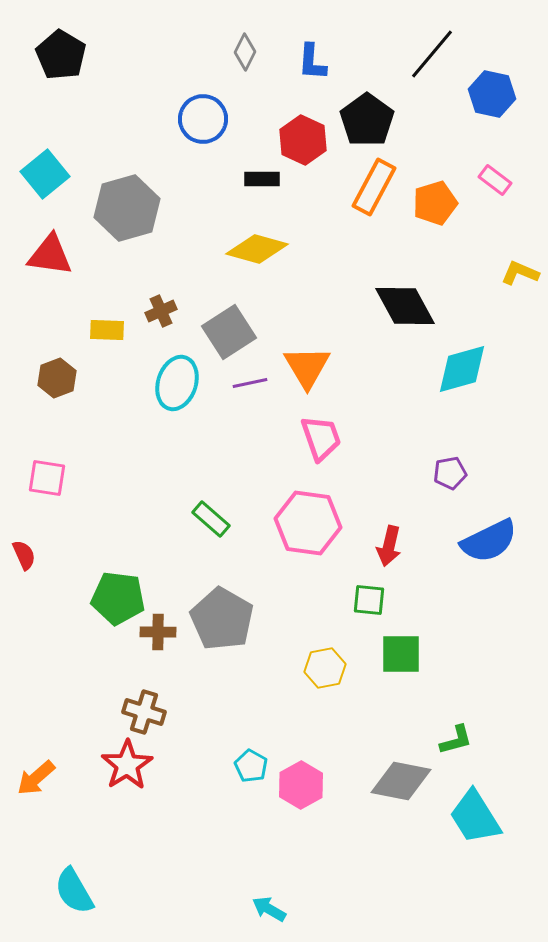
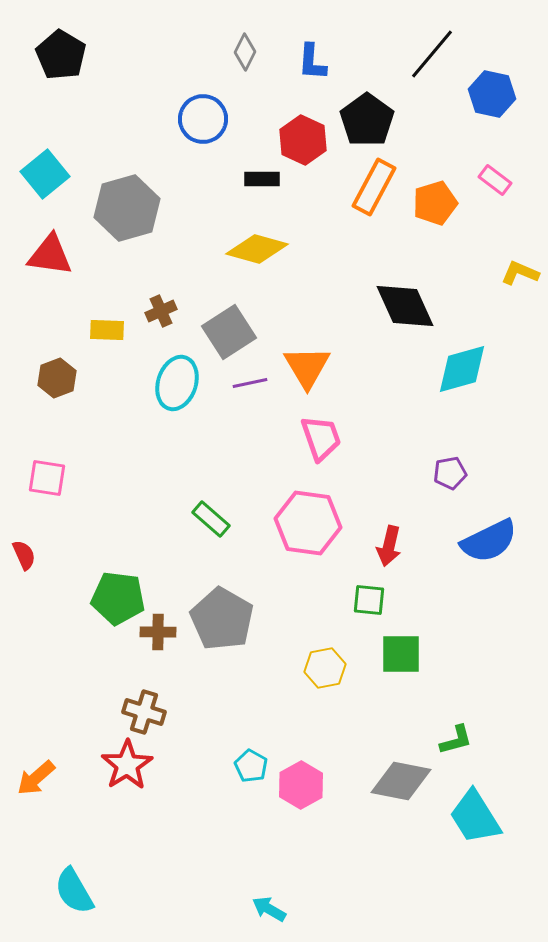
black diamond at (405, 306): rotated 4 degrees clockwise
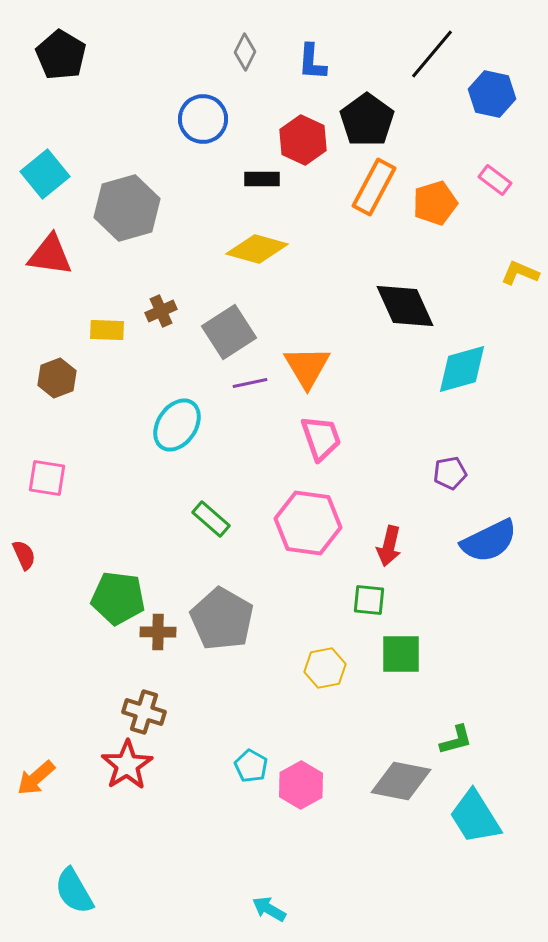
cyan ellipse at (177, 383): moved 42 px down; rotated 16 degrees clockwise
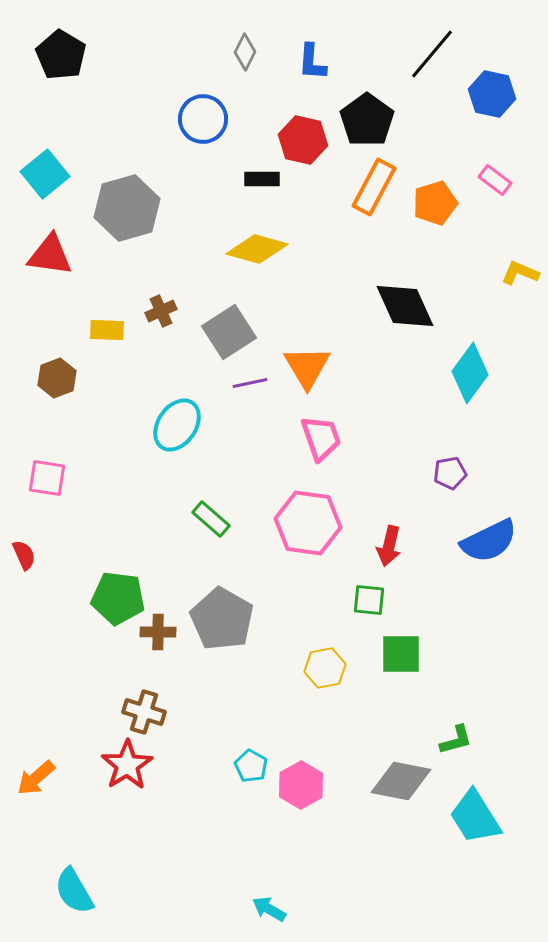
red hexagon at (303, 140): rotated 12 degrees counterclockwise
cyan diamond at (462, 369): moved 8 px right, 4 px down; rotated 38 degrees counterclockwise
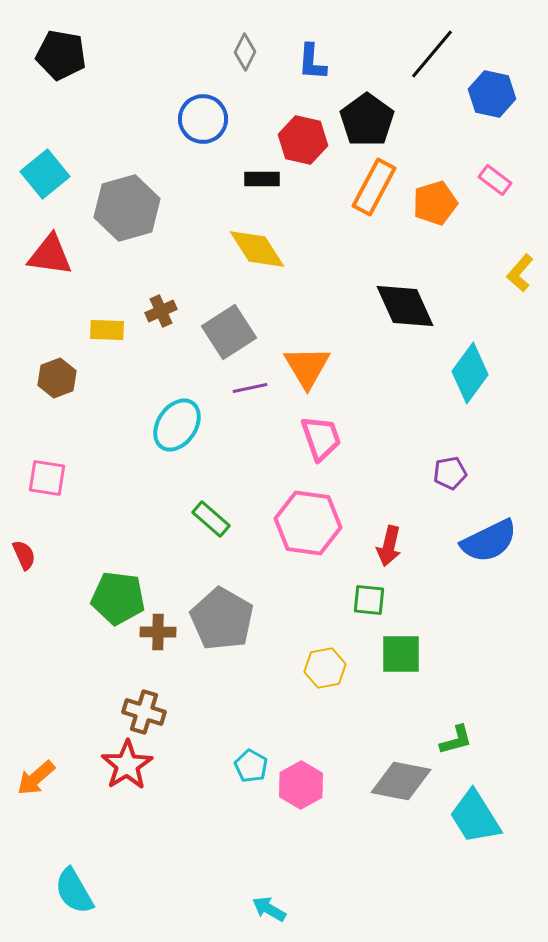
black pentagon at (61, 55): rotated 21 degrees counterclockwise
yellow diamond at (257, 249): rotated 42 degrees clockwise
yellow L-shape at (520, 273): rotated 72 degrees counterclockwise
purple line at (250, 383): moved 5 px down
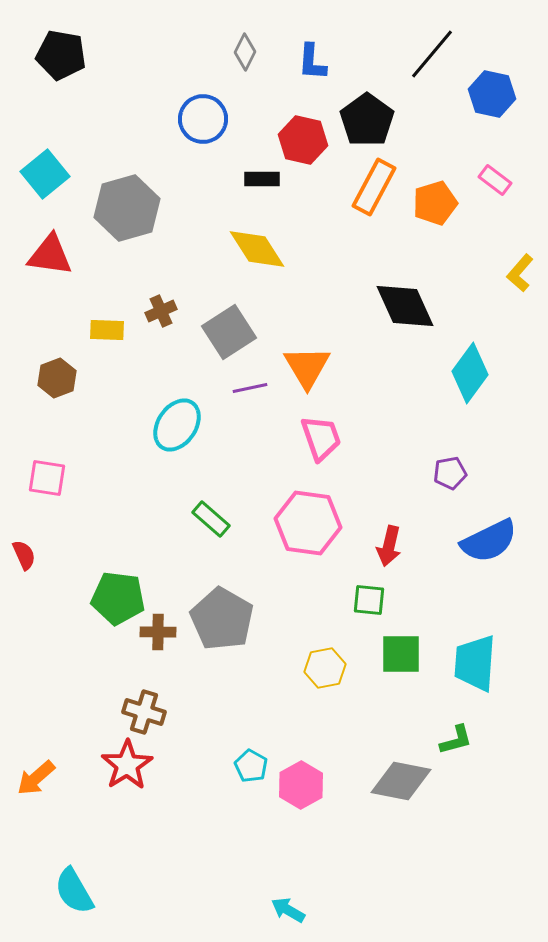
cyan trapezoid at (475, 817): moved 154 px up; rotated 36 degrees clockwise
cyan arrow at (269, 909): moved 19 px right, 1 px down
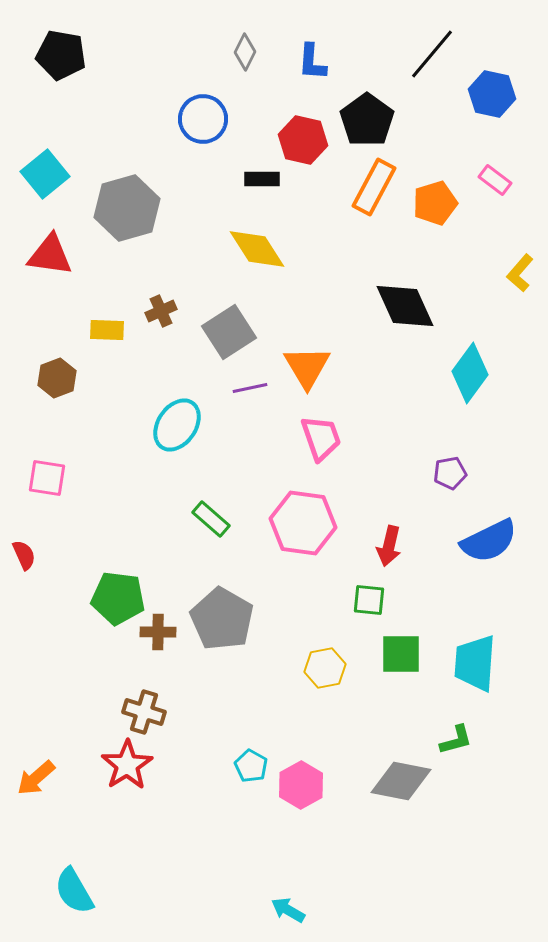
pink hexagon at (308, 523): moved 5 px left
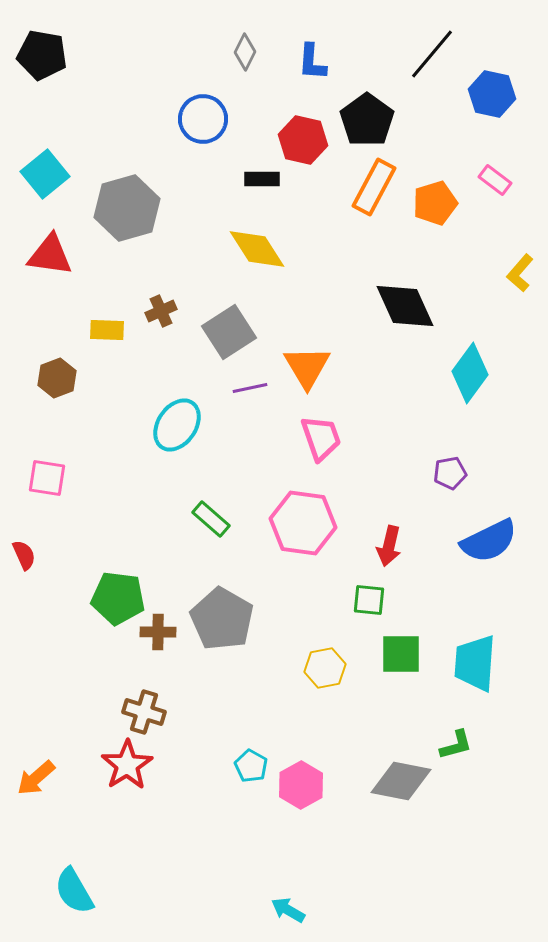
black pentagon at (61, 55): moved 19 px left
green L-shape at (456, 740): moved 5 px down
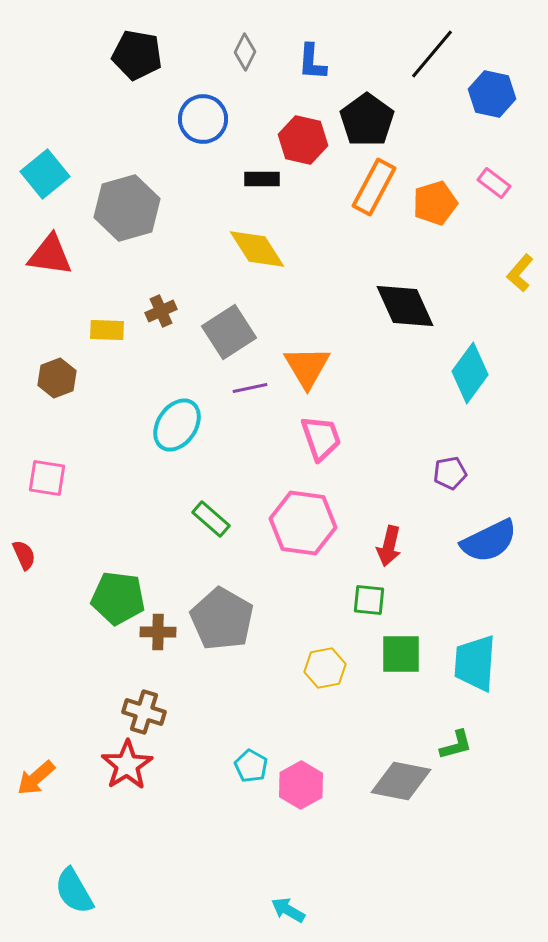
black pentagon at (42, 55): moved 95 px right
pink rectangle at (495, 180): moved 1 px left, 3 px down
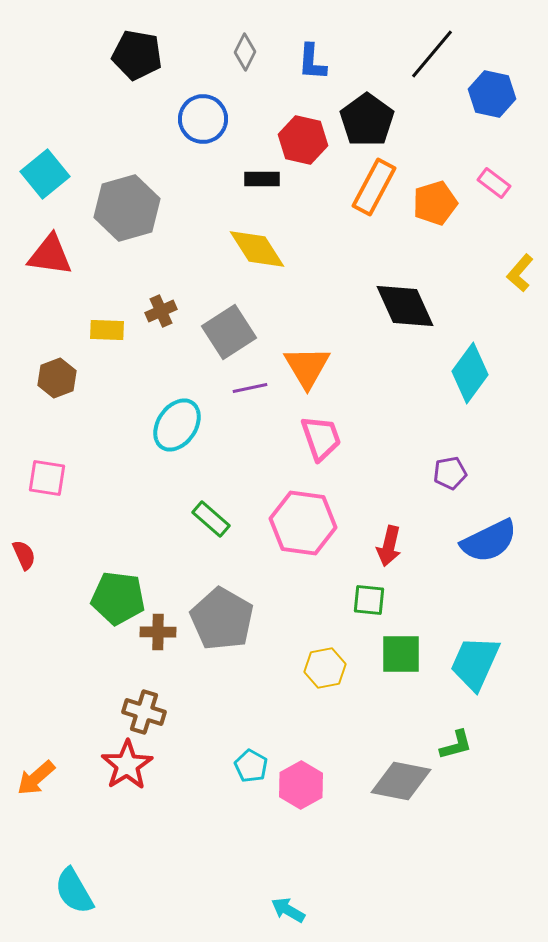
cyan trapezoid at (475, 663): rotated 20 degrees clockwise
